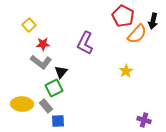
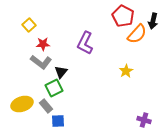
yellow ellipse: rotated 20 degrees counterclockwise
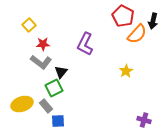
purple L-shape: moved 1 px down
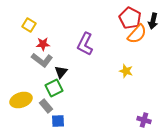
red pentagon: moved 7 px right, 2 px down
yellow square: rotated 16 degrees counterclockwise
gray L-shape: moved 1 px right, 2 px up
yellow star: rotated 24 degrees counterclockwise
yellow ellipse: moved 1 px left, 4 px up
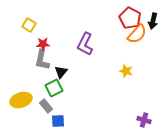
gray L-shape: rotated 65 degrees clockwise
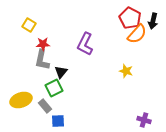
gray rectangle: moved 1 px left
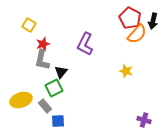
red star: rotated 16 degrees counterclockwise
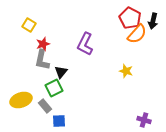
blue square: moved 1 px right
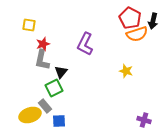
yellow square: rotated 24 degrees counterclockwise
orange semicircle: rotated 30 degrees clockwise
yellow ellipse: moved 9 px right, 15 px down
